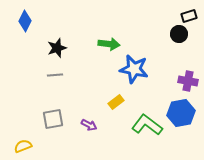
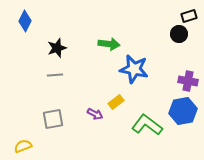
blue hexagon: moved 2 px right, 2 px up
purple arrow: moved 6 px right, 11 px up
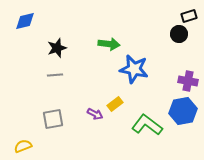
blue diamond: rotated 50 degrees clockwise
yellow rectangle: moved 1 px left, 2 px down
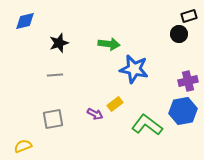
black star: moved 2 px right, 5 px up
purple cross: rotated 24 degrees counterclockwise
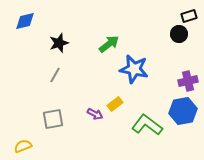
green arrow: rotated 45 degrees counterclockwise
gray line: rotated 56 degrees counterclockwise
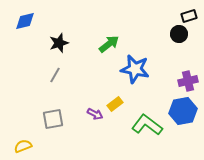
blue star: moved 1 px right
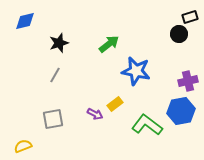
black rectangle: moved 1 px right, 1 px down
blue star: moved 1 px right, 2 px down
blue hexagon: moved 2 px left
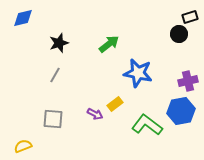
blue diamond: moved 2 px left, 3 px up
blue star: moved 2 px right, 2 px down
gray square: rotated 15 degrees clockwise
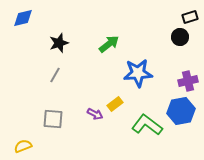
black circle: moved 1 px right, 3 px down
blue star: rotated 16 degrees counterclockwise
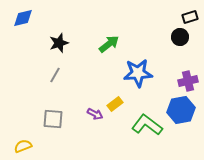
blue hexagon: moved 1 px up
